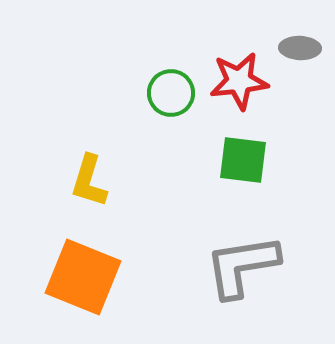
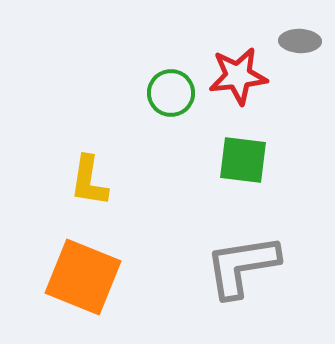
gray ellipse: moved 7 px up
red star: moved 1 px left, 5 px up
yellow L-shape: rotated 8 degrees counterclockwise
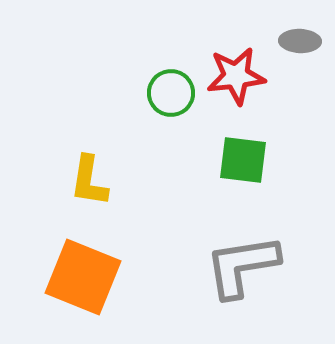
red star: moved 2 px left
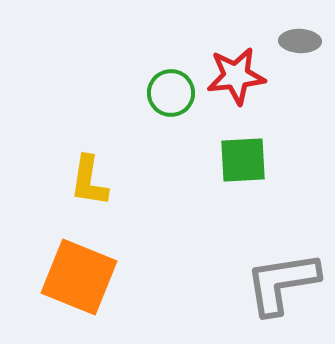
green square: rotated 10 degrees counterclockwise
gray L-shape: moved 40 px right, 17 px down
orange square: moved 4 px left
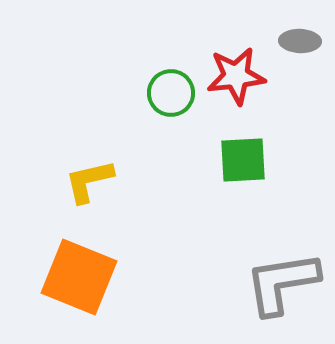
yellow L-shape: rotated 68 degrees clockwise
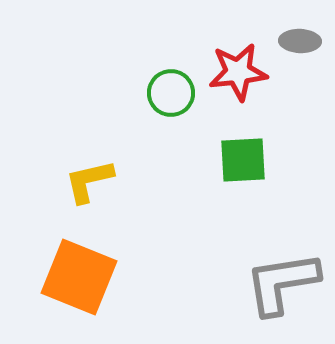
red star: moved 2 px right, 4 px up
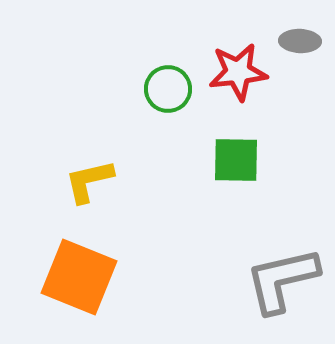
green circle: moved 3 px left, 4 px up
green square: moved 7 px left; rotated 4 degrees clockwise
gray L-shape: moved 3 px up; rotated 4 degrees counterclockwise
